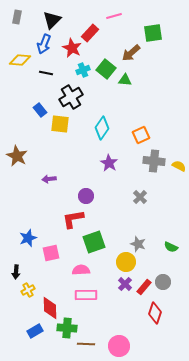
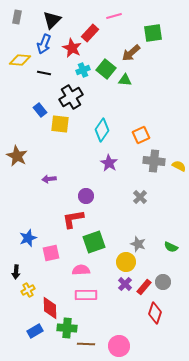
black line at (46, 73): moved 2 px left
cyan diamond at (102, 128): moved 2 px down
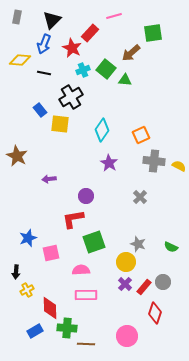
yellow cross at (28, 290): moved 1 px left
pink circle at (119, 346): moved 8 px right, 10 px up
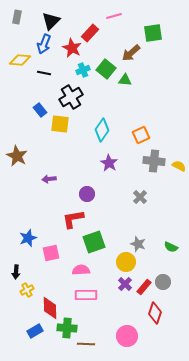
black triangle at (52, 20): moved 1 px left, 1 px down
purple circle at (86, 196): moved 1 px right, 2 px up
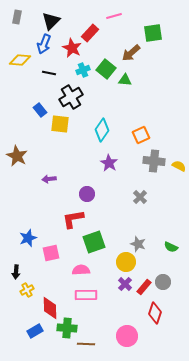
black line at (44, 73): moved 5 px right
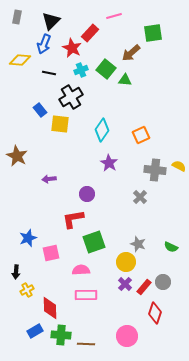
cyan cross at (83, 70): moved 2 px left
gray cross at (154, 161): moved 1 px right, 9 px down
green cross at (67, 328): moved 6 px left, 7 px down
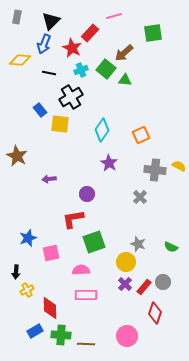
brown arrow at (131, 53): moved 7 px left
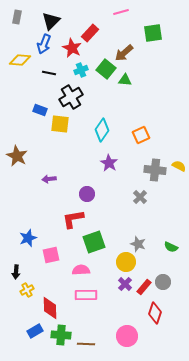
pink line at (114, 16): moved 7 px right, 4 px up
blue rectangle at (40, 110): rotated 32 degrees counterclockwise
pink square at (51, 253): moved 2 px down
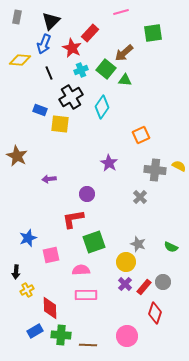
black line at (49, 73): rotated 56 degrees clockwise
cyan diamond at (102, 130): moved 23 px up
brown line at (86, 344): moved 2 px right, 1 px down
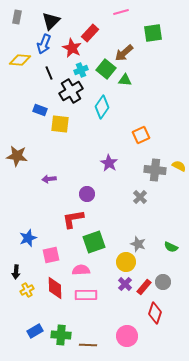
black cross at (71, 97): moved 6 px up
brown star at (17, 156): rotated 20 degrees counterclockwise
red diamond at (50, 308): moved 5 px right, 20 px up
